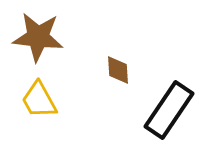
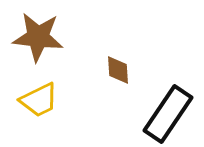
yellow trapezoid: rotated 87 degrees counterclockwise
black rectangle: moved 1 px left, 4 px down
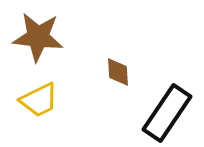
brown diamond: moved 2 px down
black rectangle: moved 1 px left, 1 px up
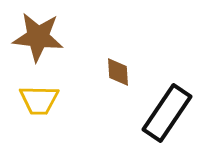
yellow trapezoid: rotated 27 degrees clockwise
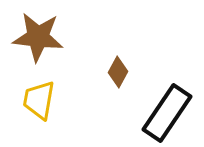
brown diamond: rotated 32 degrees clockwise
yellow trapezoid: rotated 99 degrees clockwise
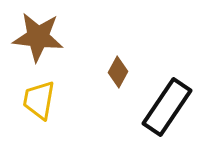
black rectangle: moved 6 px up
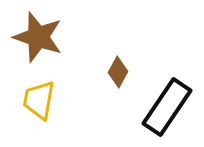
brown star: rotated 12 degrees clockwise
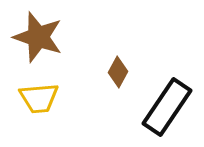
yellow trapezoid: moved 2 px up; rotated 105 degrees counterclockwise
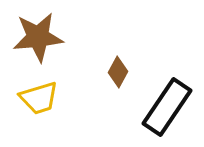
brown star: rotated 24 degrees counterclockwise
yellow trapezoid: rotated 12 degrees counterclockwise
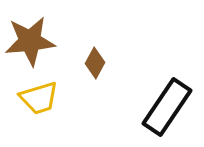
brown star: moved 8 px left, 4 px down
brown diamond: moved 23 px left, 9 px up
